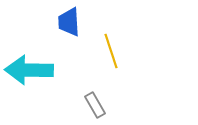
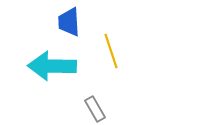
cyan arrow: moved 23 px right, 4 px up
gray rectangle: moved 4 px down
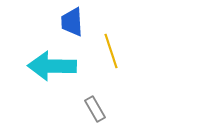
blue trapezoid: moved 3 px right
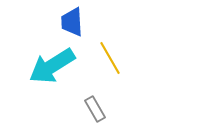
yellow line: moved 1 px left, 7 px down; rotated 12 degrees counterclockwise
cyan arrow: rotated 33 degrees counterclockwise
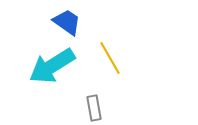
blue trapezoid: moved 5 px left; rotated 128 degrees clockwise
gray rectangle: moved 1 px left, 1 px up; rotated 20 degrees clockwise
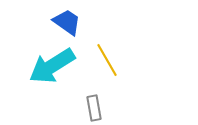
yellow line: moved 3 px left, 2 px down
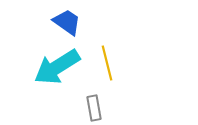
yellow line: moved 3 px down; rotated 16 degrees clockwise
cyan arrow: moved 5 px right, 1 px down
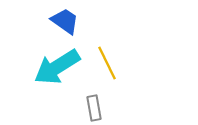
blue trapezoid: moved 2 px left, 1 px up
yellow line: rotated 12 degrees counterclockwise
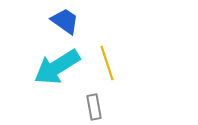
yellow line: rotated 8 degrees clockwise
gray rectangle: moved 1 px up
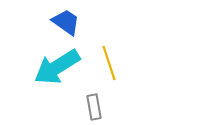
blue trapezoid: moved 1 px right, 1 px down
yellow line: moved 2 px right
